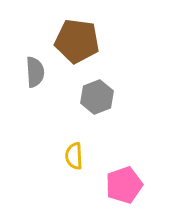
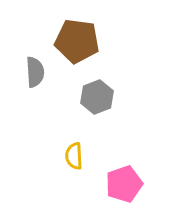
pink pentagon: moved 1 px up
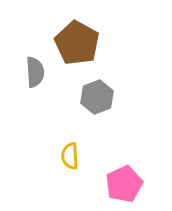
brown pentagon: moved 2 px down; rotated 21 degrees clockwise
yellow semicircle: moved 4 px left
pink pentagon: rotated 6 degrees counterclockwise
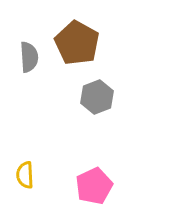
gray semicircle: moved 6 px left, 15 px up
yellow semicircle: moved 45 px left, 19 px down
pink pentagon: moved 30 px left, 2 px down
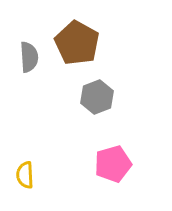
pink pentagon: moved 19 px right, 22 px up; rotated 9 degrees clockwise
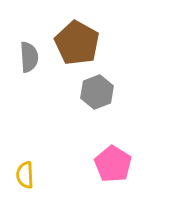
gray hexagon: moved 5 px up
pink pentagon: rotated 24 degrees counterclockwise
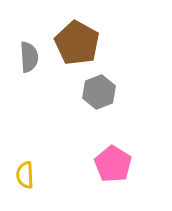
gray hexagon: moved 2 px right
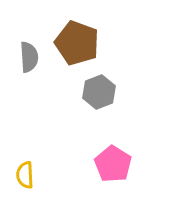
brown pentagon: rotated 9 degrees counterclockwise
